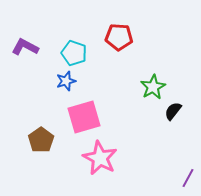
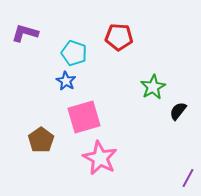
purple L-shape: moved 14 px up; rotated 12 degrees counterclockwise
blue star: rotated 24 degrees counterclockwise
black semicircle: moved 5 px right
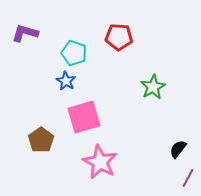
black semicircle: moved 38 px down
pink star: moved 4 px down
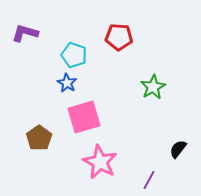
cyan pentagon: moved 2 px down
blue star: moved 1 px right, 2 px down
brown pentagon: moved 2 px left, 2 px up
purple line: moved 39 px left, 2 px down
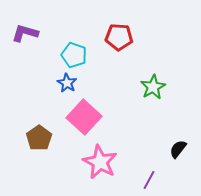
pink square: rotated 32 degrees counterclockwise
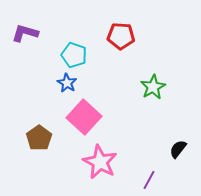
red pentagon: moved 2 px right, 1 px up
